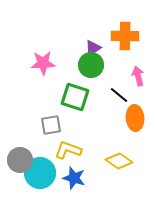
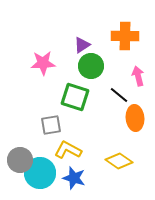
purple triangle: moved 11 px left, 3 px up
green circle: moved 1 px down
yellow L-shape: rotated 8 degrees clockwise
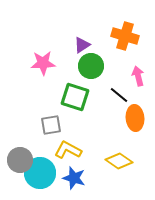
orange cross: rotated 16 degrees clockwise
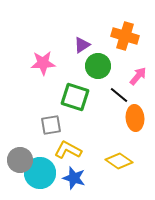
green circle: moved 7 px right
pink arrow: rotated 54 degrees clockwise
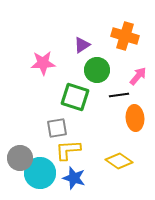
green circle: moved 1 px left, 4 px down
black line: rotated 48 degrees counterclockwise
gray square: moved 6 px right, 3 px down
yellow L-shape: rotated 32 degrees counterclockwise
gray circle: moved 2 px up
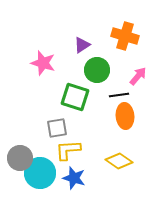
pink star: rotated 20 degrees clockwise
orange ellipse: moved 10 px left, 2 px up
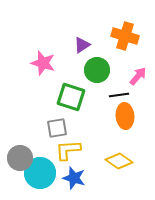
green square: moved 4 px left
